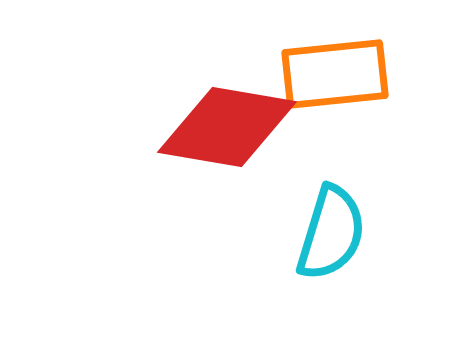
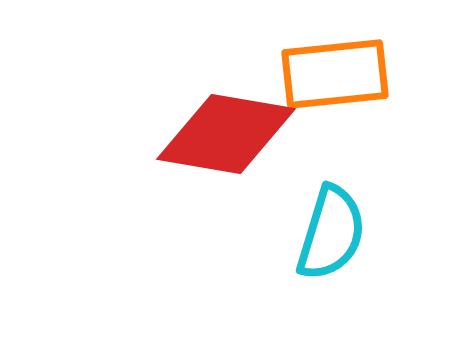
red diamond: moved 1 px left, 7 px down
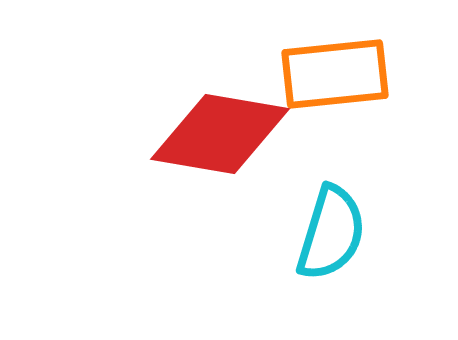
red diamond: moved 6 px left
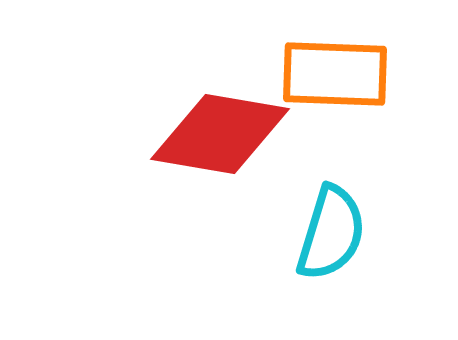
orange rectangle: rotated 8 degrees clockwise
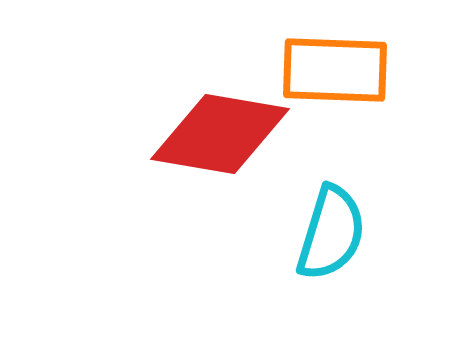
orange rectangle: moved 4 px up
